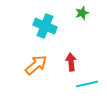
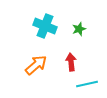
green star: moved 3 px left, 16 px down
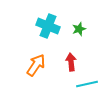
cyan cross: moved 3 px right
orange arrow: rotated 15 degrees counterclockwise
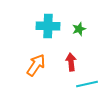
cyan cross: rotated 20 degrees counterclockwise
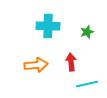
green star: moved 8 px right, 3 px down
orange arrow: rotated 50 degrees clockwise
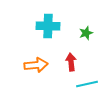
green star: moved 1 px left, 1 px down
